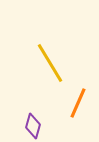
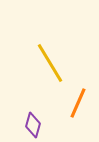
purple diamond: moved 1 px up
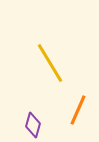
orange line: moved 7 px down
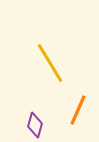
purple diamond: moved 2 px right
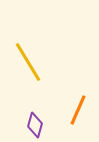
yellow line: moved 22 px left, 1 px up
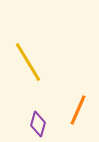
purple diamond: moved 3 px right, 1 px up
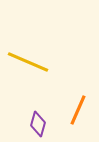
yellow line: rotated 36 degrees counterclockwise
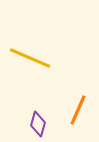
yellow line: moved 2 px right, 4 px up
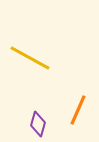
yellow line: rotated 6 degrees clockwise
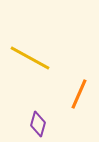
orange line: moved 1 px right, 16 px up
